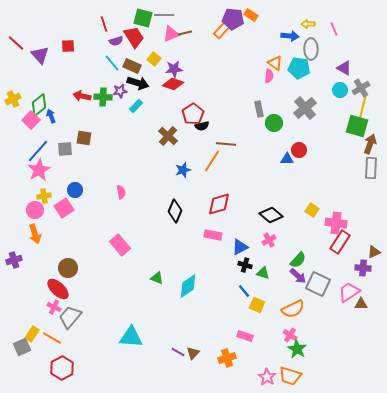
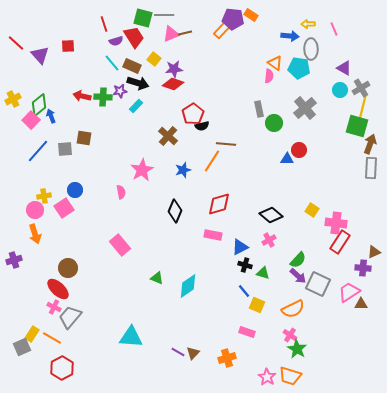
pink star at (39, 170): moved 103 px right
pink rectangle at (245, 336): moved 2 px right, 4 px up
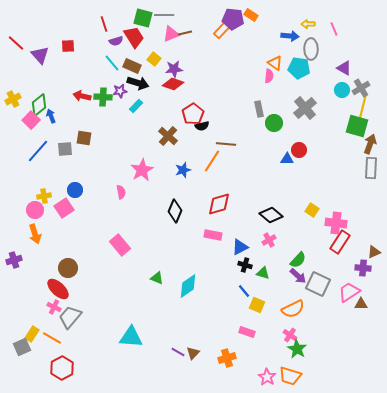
cyan circle at (340, 90): moved 2 px right
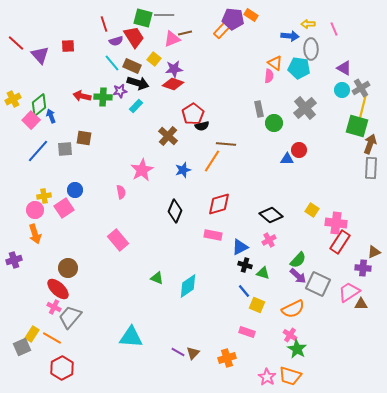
pink triangle at (171, 34): moved 1 px right, 5 px down
pink rectangle at (120, 245): moved 2 px left, 5 px up
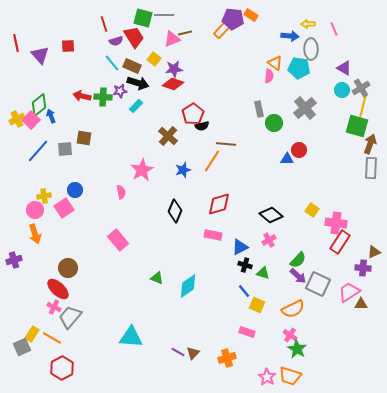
red line at (16, 43): rotated 36 degrees clockwise
yellow cross at (13, 99): moved 4 px right, 20 px down
